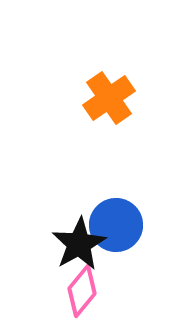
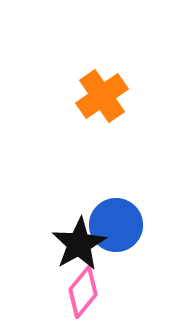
orange cross: moved 7 px left, 2 px up
pink diamond: moved 1 px right, 1 px down
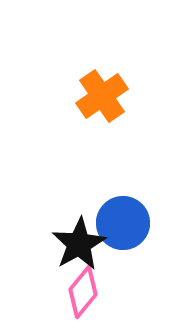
blue circle: moved 7 px right, 2 px up
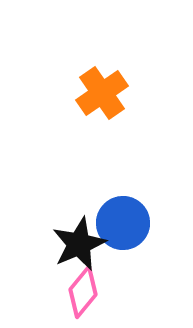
orange cross: moved 3 px up
black star: rotated 6 degrees clockwise
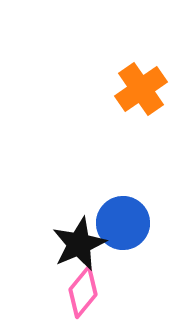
orange cross: moved 39 px right, 4 px up
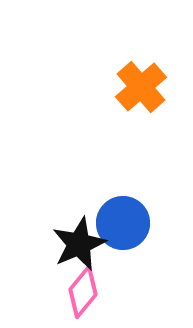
orange cross: moved 2 px up; rotated 6 degrees counterclockwise
